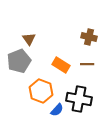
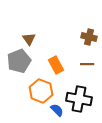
orange rectangle: moved 5 px left; rotated 30 degrees clockwise
blue semicircle: rotated 88 degrees counterclockwise
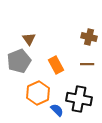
orange hexagon: moved 3 px left, 2 px down; rotated 15 degrees clockwise
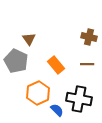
gray pentagon: moved 3 px left; rotated 25 degrees counterclockwise
orange rectangle: rotated 12 degrees counterclockwise
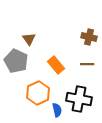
blue semicircle: rotated 32 degrees clockwise
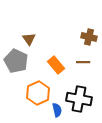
brown line: moved 4 px left, 2 px up
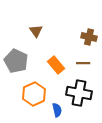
brown triangle: moved 7 px right, 8 px up
brown line: moved 1 px down
orange hexagon: moved 4 px left, 1 px down
black cross: moved 6 px up
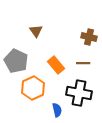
orange hexagon: moved 1 px left, 6 px up
